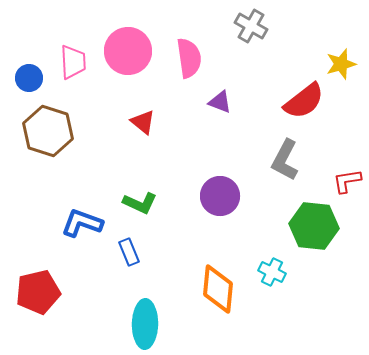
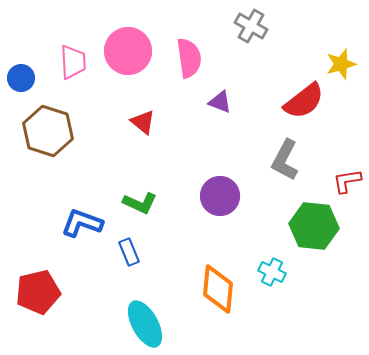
blue circle: moved 8 px left
cyan ellipse: rotated 30 degrees counterclockwise
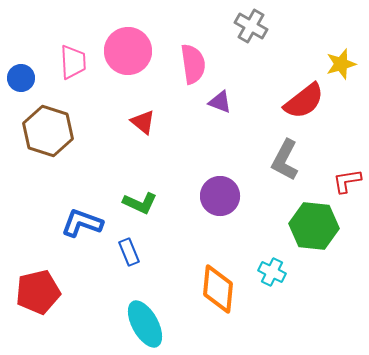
pink semicircle: moved 4 px right, 6 px down
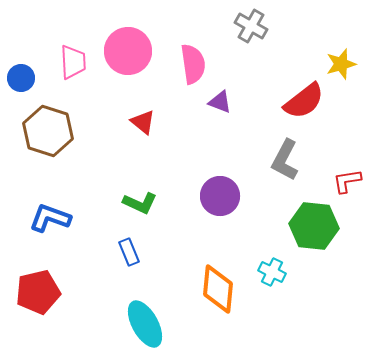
blue L-shape: moved 32 px left, 5 px up
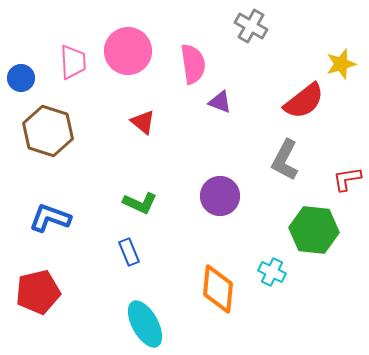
red L-shape: moved 2 px up
green hexagon: moved 4 px down
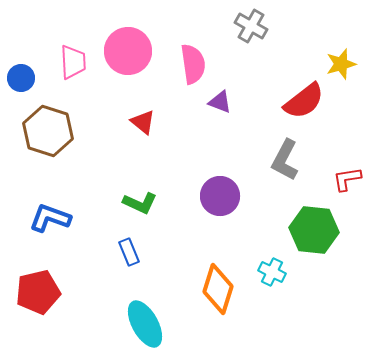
orange diamond: rotated 12 degrees clockwise
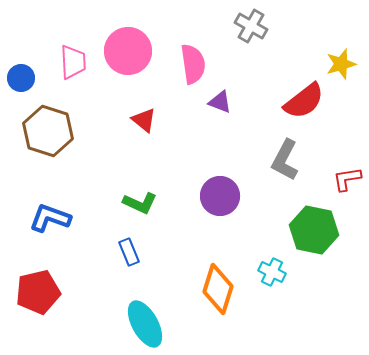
red triangle: moved 1 px right, 2 px up
green hexagon: rotated 6 degrees clockwise
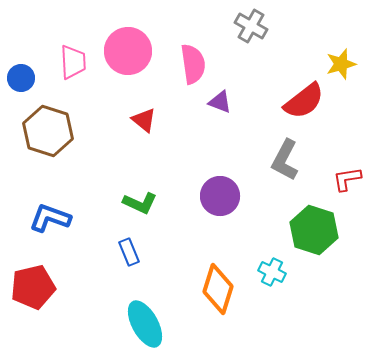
green hexagon: rotated 6 degrees clockwise
red pentagon: moved 5 px left, 5 px up
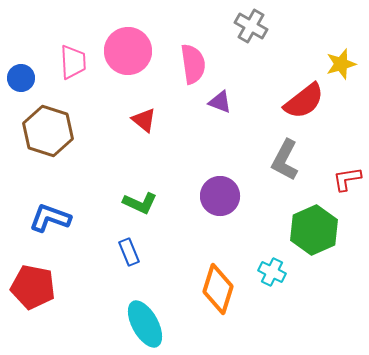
green hexagon: rotated 18 degrees clockwise
red pentagon: rotated 24 degrees clockwise
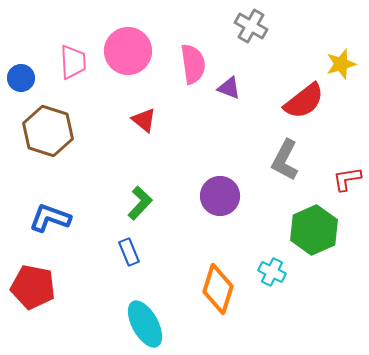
purple triangle: moved 9 px right, 14 px up
green L-shape: rotated 72 degrees counterclockwise
